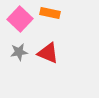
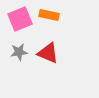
orange rectangle: moved 1 px left, 2 px down
pink square: rotated 25 degrees clockwise
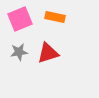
orange rectangle: moved 6 px right, 2 px down
red triangle: rotated 40 degrees counterclockwise
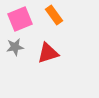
orange rectangle: moved 1 px left, 2 px up; rotated 42 degrees clockwise
gray star: moved 4 px left, 5 px up
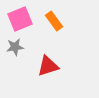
orange rectangle: moved 6 px down
red triangle: moved 13 px down
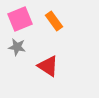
gray star: moved 2 px right; rotated 18 degrees clockwise
red triangle: rotated 50 degrees clockwise
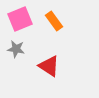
gray star: moved 1 px left, 2 px down
red triangle: moved 1 px right
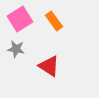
pink square: rotated 10 degrees counterclockwise
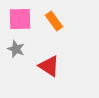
pink square: rotated 30 degrees clockwise
gray star: rotated 12 degrees clockwise
